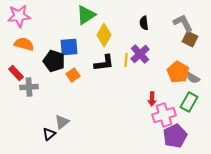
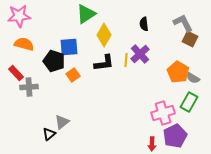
green triangle: moved 1 px up
black semicircle: moved 1 px down
red arrow: moved 45 px down
pink cross: moved 1 px left, 2 px up
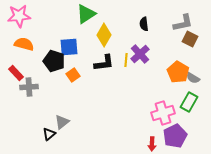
gray L-shape: rotated 105 degrees clockwise
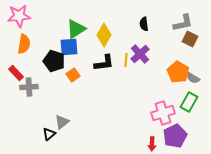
green triangle: moved 10 px left, 15 px down
orange semicircle: rotated 84 degrees clockwise
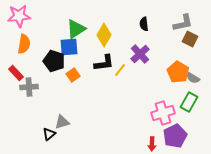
yellow line: moved 6 px left, 10 px down; rotated 32 degrees clockwise
gray triangle: rotated 21 degrees clockwise
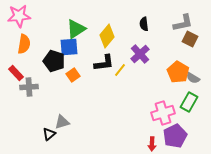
yellow diamond: moved 3 px right, 1 px down; rotated 10 degrees clockwise
